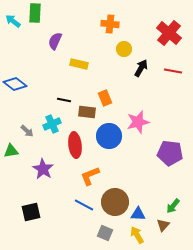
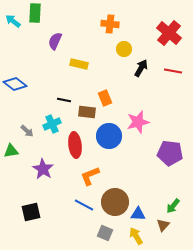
yellow arrow: moved 1 px left, 1 px down
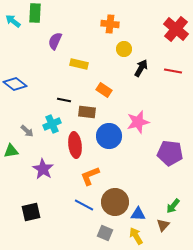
red cross: moved 7 px right, 4 px up
orange rectangle: moved 1 px left, 8 px up; rotated 35 degrees counterclockwise
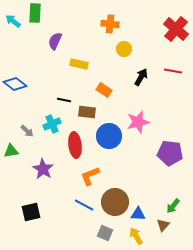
black arrow: moved 9 px down
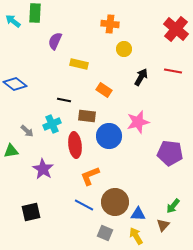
brown rectangle: moved 4 px down
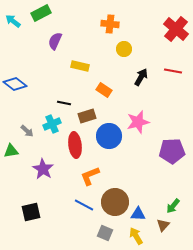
green rectangle: moved 6 px right; rotated 60 degrees clockwise
yellow rectangle: moved 1 px right, 2 px down
black line: moved 3 px down
brown rectangle: rotated 24 degrees counterclockwise
purple pentagon: moved 2 px right, 2 px up; rotated 10 degrees counterclockwise
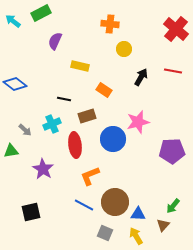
black line: moved 4 px up
gray arrow: moved 2 px left, 1 px up
blue circle: moved 4 px right, 3 px down
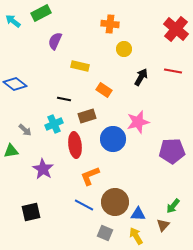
cyan cross: moved 2 px right
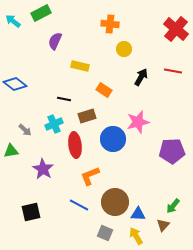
blue line: moved 5 px left
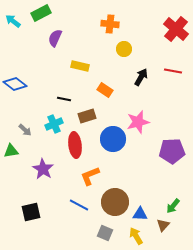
purple semicircle: moved 3 px up
orange rectangle: moved 1 px right
blue triangle: moved 2 px right
